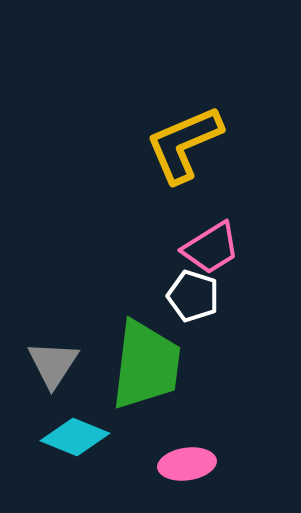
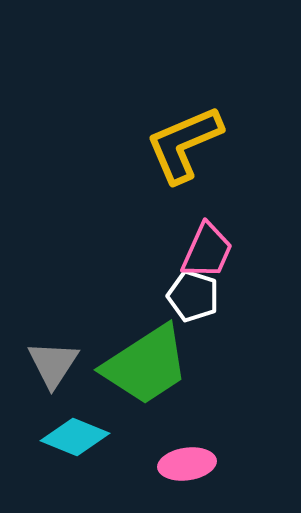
pink trapezoid: moved 4 px left, 3 px down; rotated 34 degrees counterclockwise
green trapezoid: rotated 50 degrees clockwise
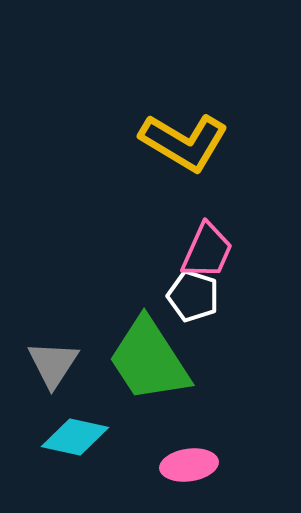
yellow L-shape: moved 2 px up; rotated 126 degrees counterclockwise
green trapezoid: moved 3 px right, 5 px up; rotated 90 degrees clockwise
cyan diamond: rotated 10 degrees counterclockwise
pink ellipse: moved 2 px right, 1 px down
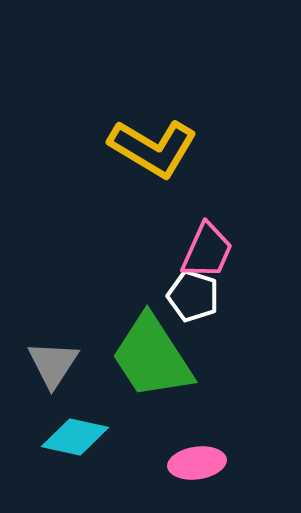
yellow L-shape: moved 31 px left, 6 px down
green trapezoid: moved 3 px right, 3 px up
pink ellipse: moved 8 px right, 2 px up
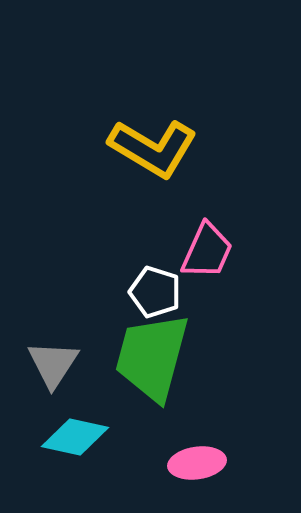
white pentagon: moved 38 px left, 4 px up
green trapezoid: rotated 48 degrees clockwise
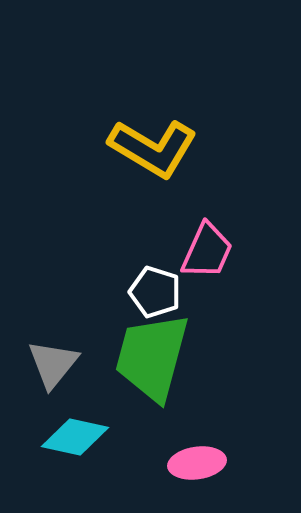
gray triangle: rotated 6 degrees clockwise
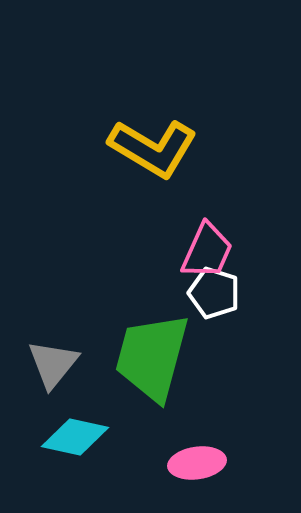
white pentagon: moved 59 px right, 1 px down
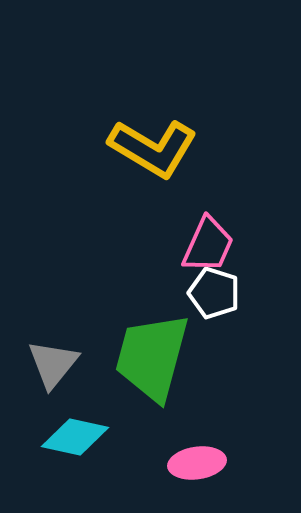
pink trapezoid: moved 1 px right, 6 px up
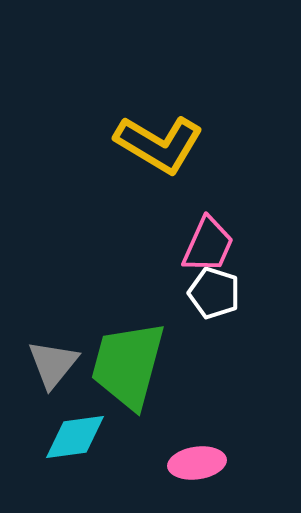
yellow L-shape: moved 6 px right, 4 px up
green trapezoid: moved 24 px left, 8 px down
cyan diamond: rotated 20 degrees counterclockwise
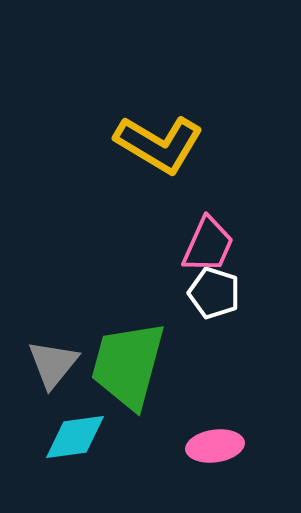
pink ellipse: moved 18 px right, 17 px up
